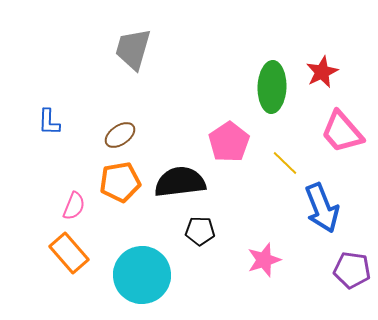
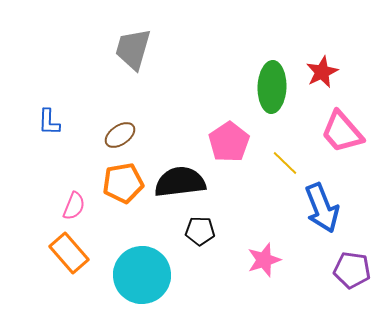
orange pentagon: moved 3 px right, 1 px down
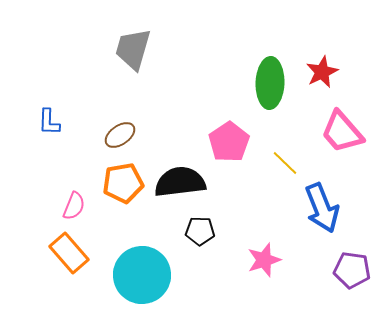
green ellipse: moved 2 px left, 4 px up
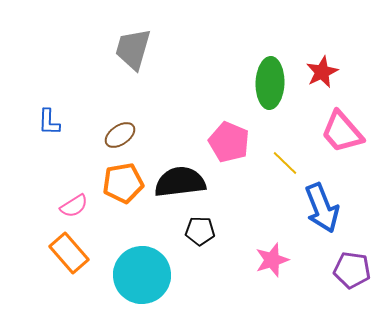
pink pentagon: rotated 15 degrees counterclockwise
pink semicircle: rotated 36 degrees clockwise
pink star: moved 8 px right
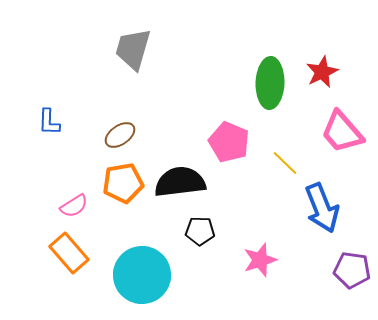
pink star: moved 12 px left
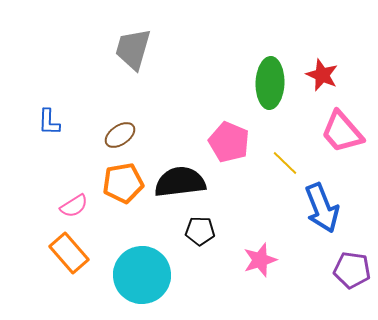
red star: moved 3 px down; rotated 24 degrees counterclockwise
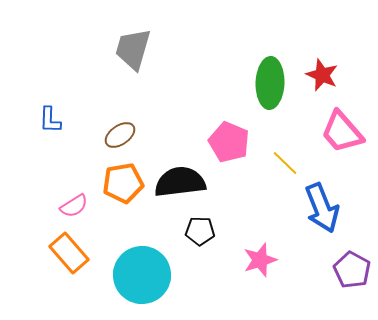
blue L-shape: moved 1 px right, 2 px up
purple pentagon: rotated 21 degrees clockwise
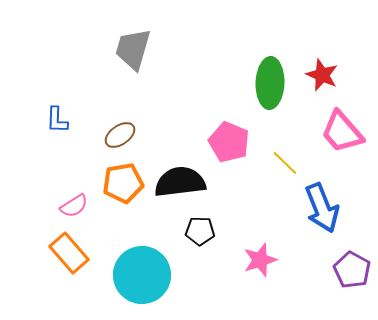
blue L-shape: moved 7 px right
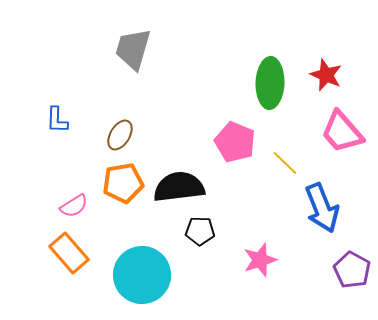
red star: moved 4 px right
brown ellipse: rotated 24 degrees counterclockwise
pink pentagon: moved 6 px right
black semicircle: moved 1 px left, 5 px down
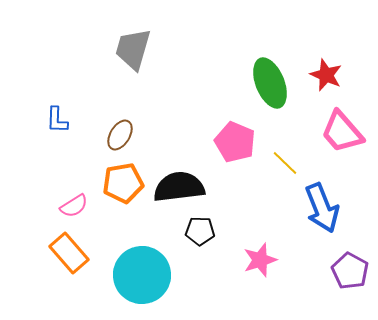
green ellipse: rotated 24 degrees counterclockwise
purple pentagon: moved 2 px left, 1 px down
